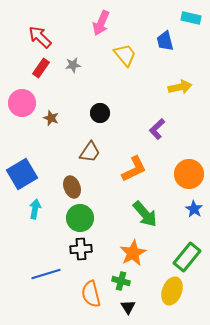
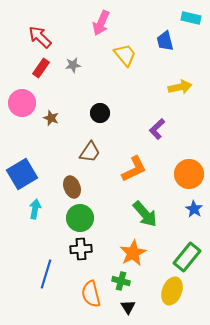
blue line: rotated 56 degrees counterclockwise
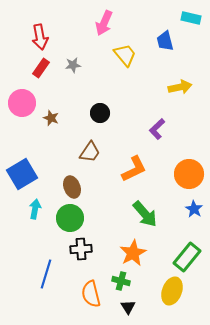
pink arrow: moved 3 px right
red arrow: rotated 145 degrees counterclockwise
green circle: moved 10 px left
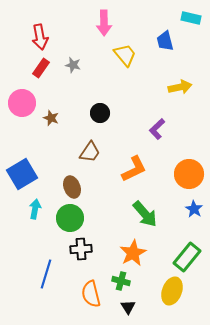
pink arrow: rotated 25 degrees counterclockwise
gray star: rotated 21 degrees clockwise
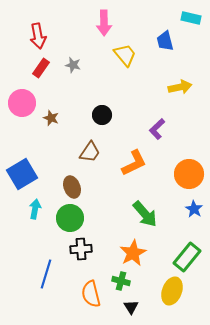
red arrow: moved 2 px left, 1 px up
black circle: moved 2 px right, 2 px down
orange L-shape: moved 6 px up
black triangle: moved 3 px right
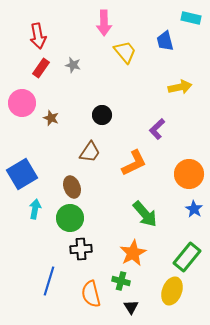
yellow trapezoid: moved 3 px up
blue line: moved 3 px right, 7 px down
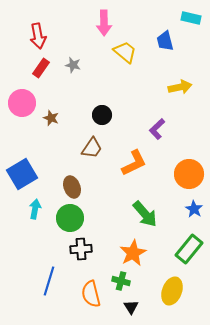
yellow trapezoid: rotated 10 degrees counterclockwise
brown trapezoid: moved 2 px right, 4 px up
green rectangle: moved 2 px right, 8 px up
